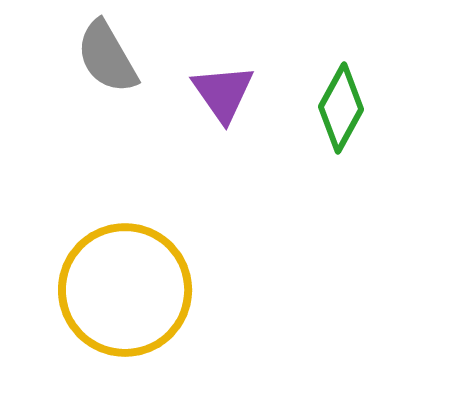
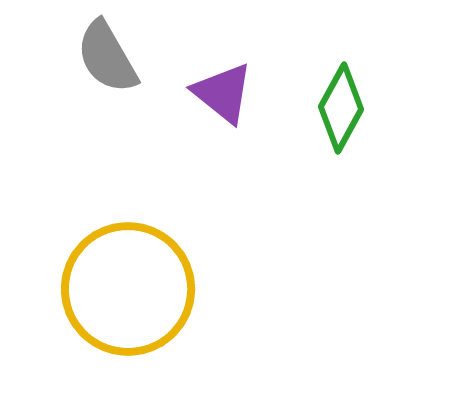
purple triangle: rotated 16 degrees counterclockwise
yellow circle: moved 3 px right, 1 px up
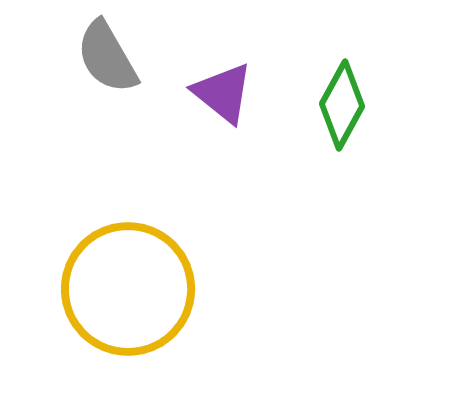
green diamond: moved 1 px right, 3 px up
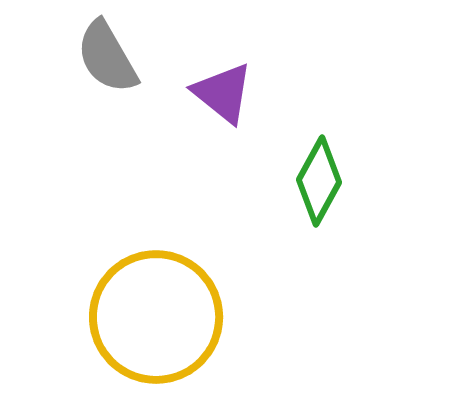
green diamond: moved 23 px left, 76 px down
yellow circle: moved 28 px right, 28 px down
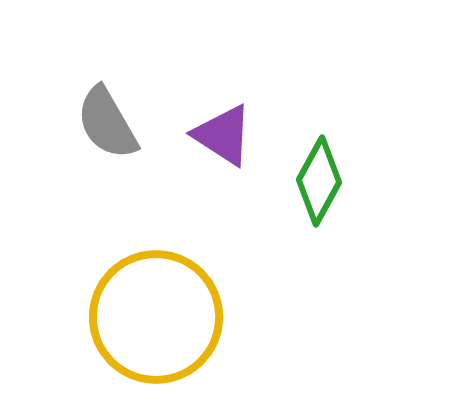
gray semicircle: moved 66 px down
purple triangle: moved 42 px down; rotated 6 degrees counterclockwise
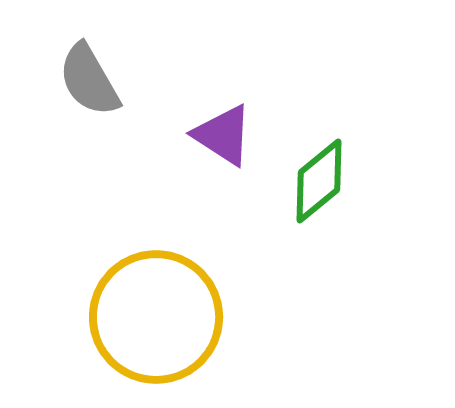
gray semicircle: moved 18 px left, 43 px up
green diamond: rotated 22 degrees clockwise
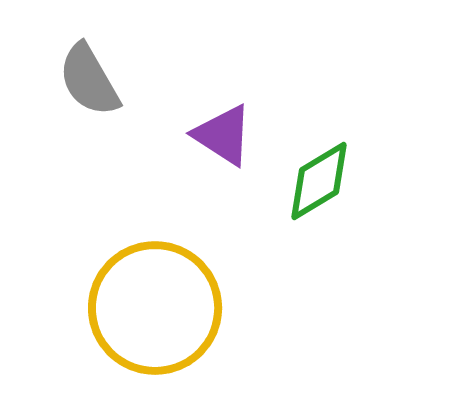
green diamond: rotated 8 degrees clockwise
yellow circle: moved 1 px left, 9 px up
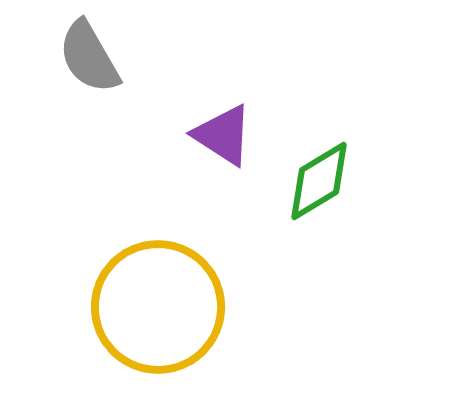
gray semicircle: moved 23 px up
yellow circle: moved 3 px right, 1 px up
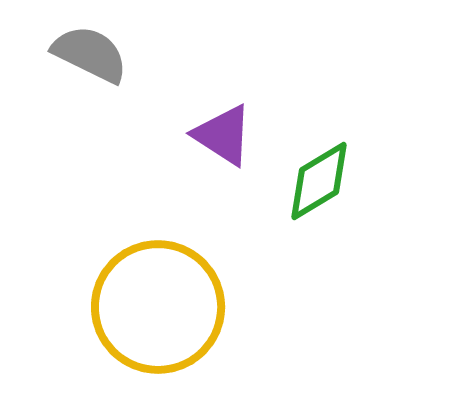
gray semicircle: moved 1 px right, 3 px up; rotated 146 degrees clockwise
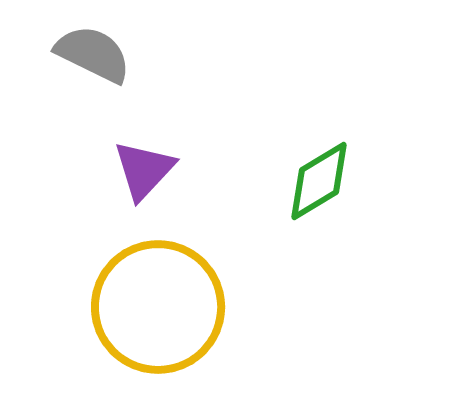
gray semicircle: moved 3 px right
purple triangle: moved 79 px left, 35 px down; rotated 40 degrees clockwise
